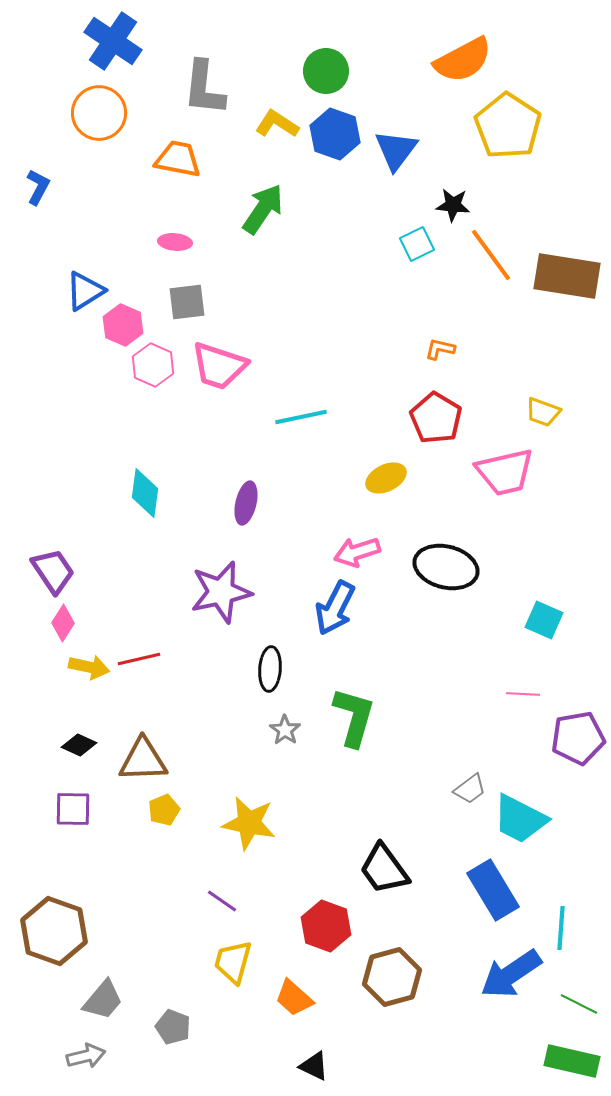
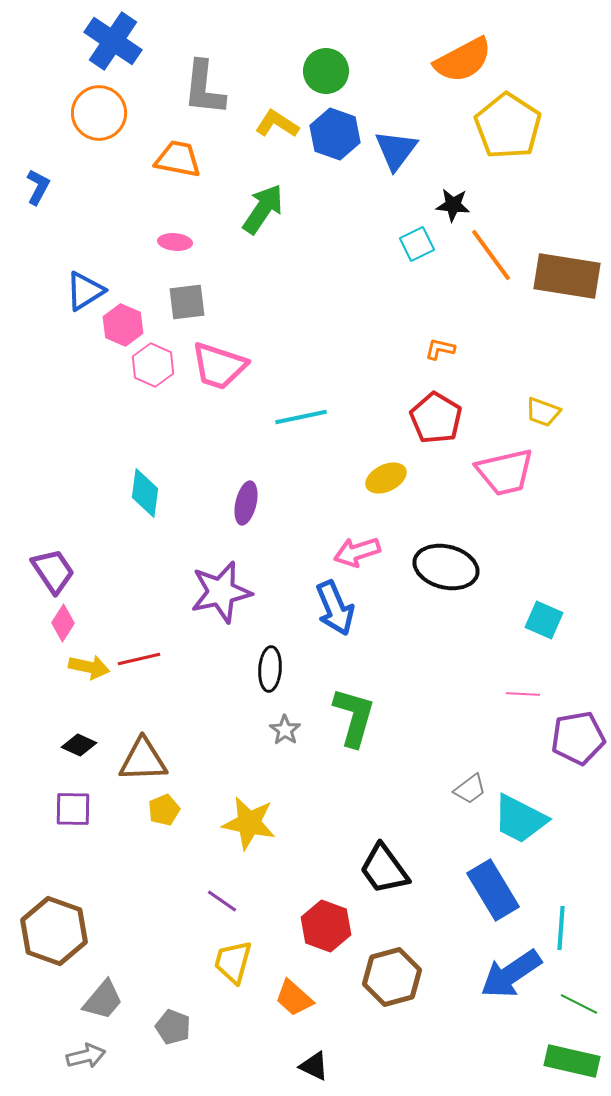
blue arrow at (335, 608): rotated 50 degrees counterclockwise
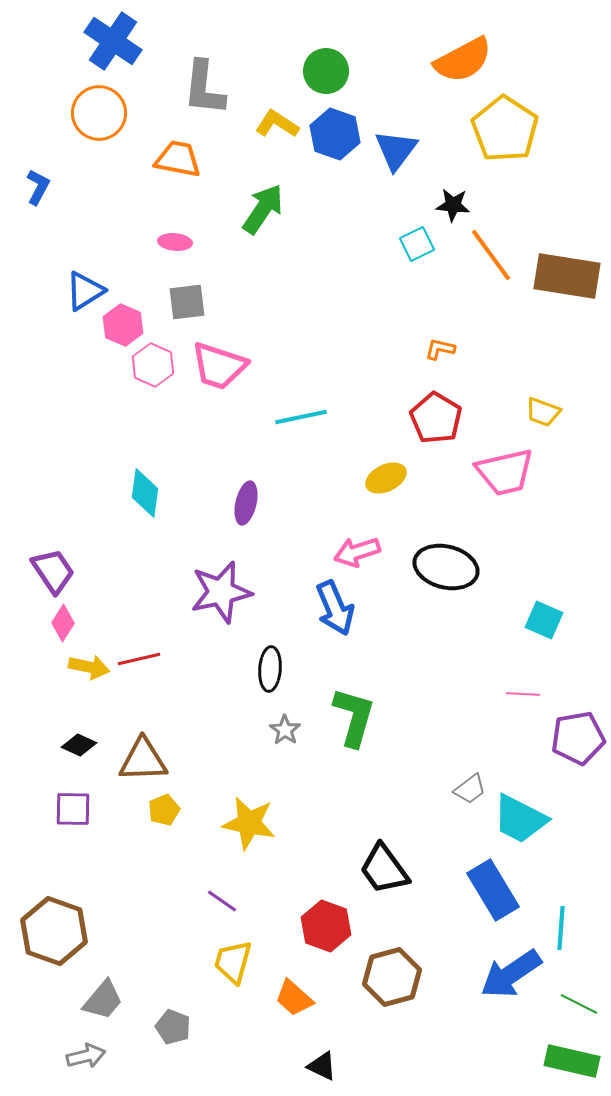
yellow pentagon at (508, 126): moved 3 px left, 3 px down
black triangle at (314, 1066): moved 8 px right
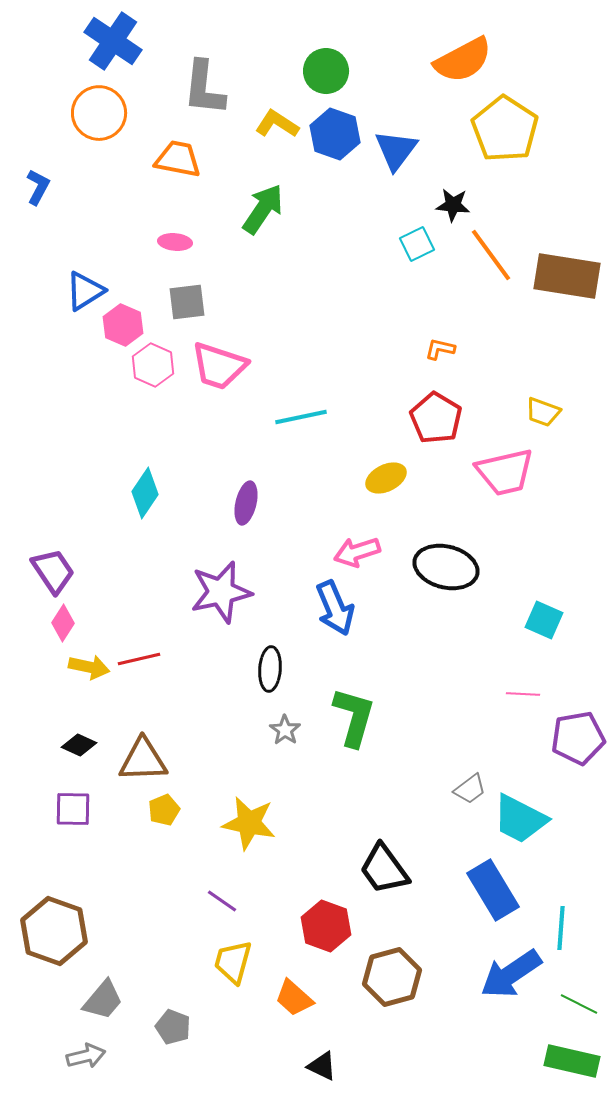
cyan diamond at (145, 493): rotated 27 degrees clockwise
